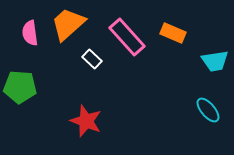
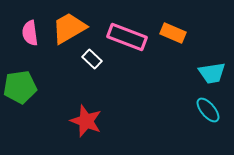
orange trapezoid: moved 1 px right, 4 px down; rotated 12 degrees clockwise
pink rectangle: rotated 27 degrees counterclockwise
cyan trapezoid: moved 3 px left, 12 px down
green pentagon: rotated 12 degrees counterclockwise
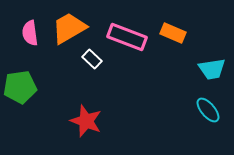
cyan trapezoid: moved 4 px up
